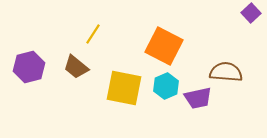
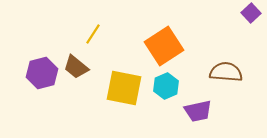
orange square: rotated 30 degrees clockwise
purple hexagon: moved 13 px right, 6 px down
purple trapezoid: moved 13 px down
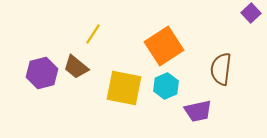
brown semicircle: moved 5 px left, 3 px up; rotated 88 degrees counterclockwise
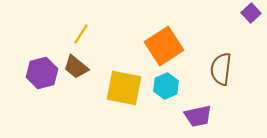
yellow line: moved 12 px left
purple trapezoid: moved 5 px down
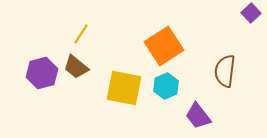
brown semicircle: moved 4 px right, 2 px down
purple trapezoid: rotated 64 degrees clockwise
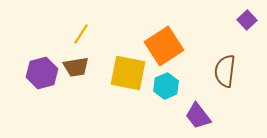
purple square: moved 4 px left, 7 px down
brown trapezoid: rotated 48 degrees counterclockwise
yellow square: moved 4 px right, 15 px up
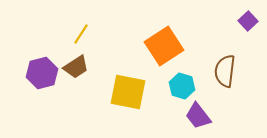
purple square: moved 1 px right, 1 px down
brown trapezoid: rotated 24 degrees counterclockwise
yellow square: moved 19 px down
cyan hexagon: moved 16 px right; rotated 20 degrees counterclockwise
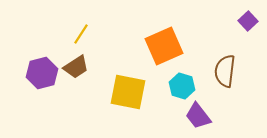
orange square: rotated 9 degrees clockwise
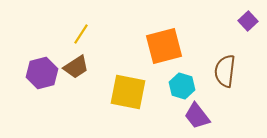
orange square: rotated 9 degrees clockwise
purple trapezoid: moved 1 px left
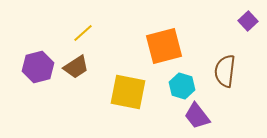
yellow line: moved 2 px right, 1 px up; rotated 15 degrees clockwise
purple hexagon: moved 4 px left, 6 px up
